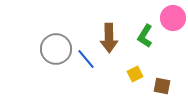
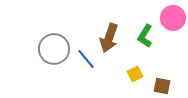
brown arrow: rotated 20 degrees clockwise
gray circle: moved 2 px left
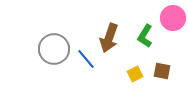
brown square: moved 15 px up
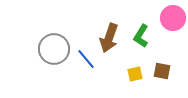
green L-shape: moved 4 px left
yellow square: rotated 14 degrees clockwise
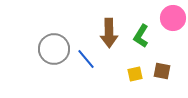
brown arrow: moved 5 px up; rotated 20 degrees counterclockwise
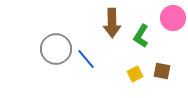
brown arrow: moved 3 px right, 10 px up
gray circle: moved 2 px right
yellow square: rotated 14 degrees counterclockwise
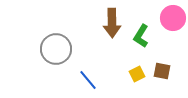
blue line: moved 2 px right, 21 px down
yellow square: moved 2 px right
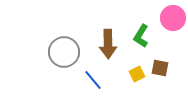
brown arrow: moved 4 px left, 21 px down
gray circle: moved 8 px right, 3 px down
brown square: moved 2 px left, 3 px up
blue line: moved 5 px right
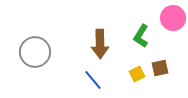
brown arrow: moved 8 px left
gray circle: moved 29 px left
brown square: rotated 24 degrees counterclockwise
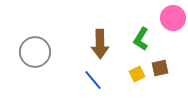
green L-shape: moved 3 px down
